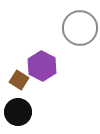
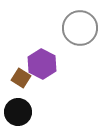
purple hexagon: moved 2 px up
brown square: moved 2 px right, 2 px up
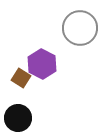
black circle: moved 6 px down
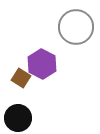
gray circle: moved 4 px left, 1 px up
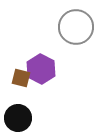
purple hexagon: moved 1 px left, 5 px down
brown square: rotated 18 degrees counterclockwise
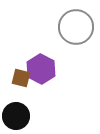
black circle: moved 2 px left, 2 px up
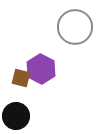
gray circle: moved 1 px left
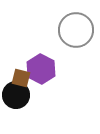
gray circle: moved 1 px right, 3 px down
black circle: moved 21 px up
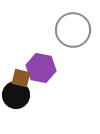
gray circle: moved 3 px left
purple hexagon: moved 1 px up; rotated 16 degrees counterclockwise
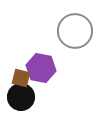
gray circle: moved 2 px right, 1 px down
black circle: moved 5 px right, 2 px down
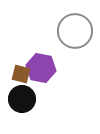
brown square: moved 4 px up
black circle: moved 1 px right, 2 px down
